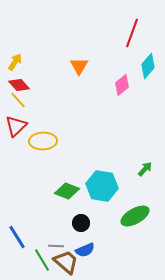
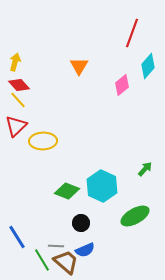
yellow arrow: rotated 18 degrees counterclockwise
cyan hexagon: rotated 16 degrees clockwise
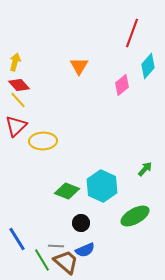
blue line: moved 2 px down
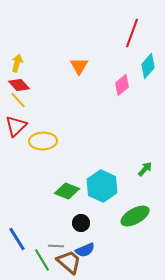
yellow arrow: moved 2 px right, 1 px down
brown trapezoid: moved 3 px right
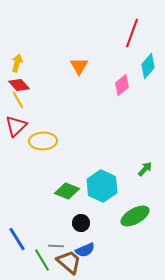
yellow line: rotated 12 degrees clockwise
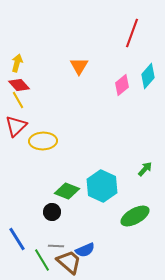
cyan diamond: moved 10 px down
black circle: moved 29 px left, 11 px up
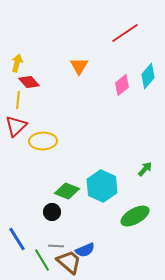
red line: moved 7 px left; rotated 36 degrees clockwise
red diamond: moved 10 px right, 3 px up
yellow line: rotated 36 degrees clockwise
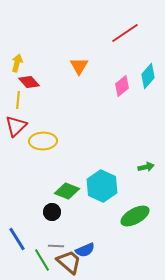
pink diamond: moved 1 px down
green arrow: moved 1 px right, 2 px up; rotated 35 degrees clockwise
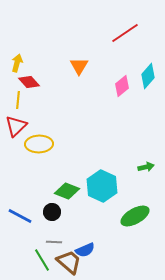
yellow ellipse: moved 4 px left, 3 px down
blue line: moved 3 px right, 23 px up; rotated 30 degrees counterclockwise
gray line: moved 2 px left, 4 px up
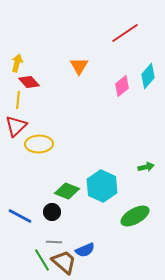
brown trapezoid: moved 5 px left
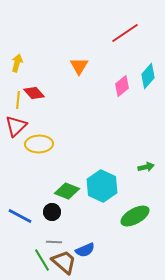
red diamond: moved 5 px right, 11 px down
